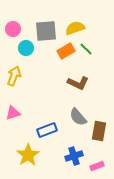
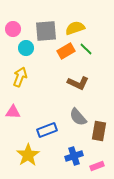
yellow arrow: moved 6 px right, 1 px down
pink triangle: moved 1 px up; rotated 21 degrees clockwise
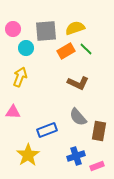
blue cross: moved 2 px right
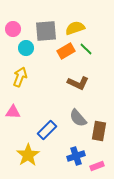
gray semicircle: moved 1 px down
blue rectangle: rotated 24 degrees counterclockwise
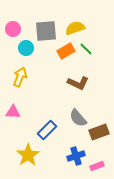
brown rectangle: moved 1 px down; rotated 60 degrees clockwise
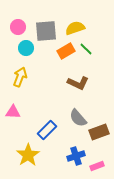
pink circle: moved 5 px right, 2 px up
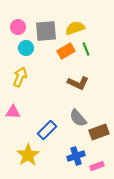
green line: rotated 24 degrees clockwise
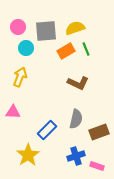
gray semicircle: moved 2 px left, 1 px down; rotated 126 degrees counterclockwise
pink rectangle: rotated 40 degrees clockwise
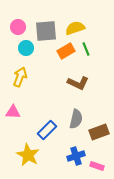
yellow star: rotated 10 degrees counterclockwise
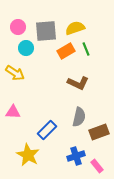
yellow arrow: moved 5 px left, 4 px up; rotated 102 degrees clockwise
gray semicircle: moved 3 px right, 2 px up
pink rectangle: rotated 32 degrees clockwise
